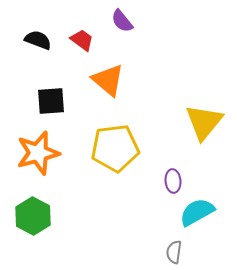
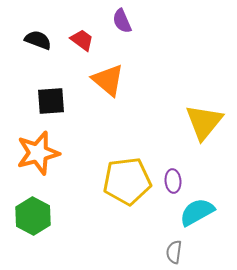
purple semicircle: rotated 15 degrees clockwise
yellow pentagon: moved 12 px right, 33 px down
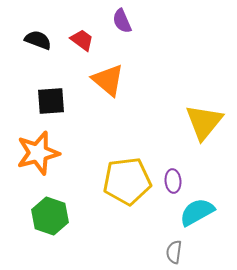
green hexagon: moved 17 px right; rotated 9 degrees counterclockwise
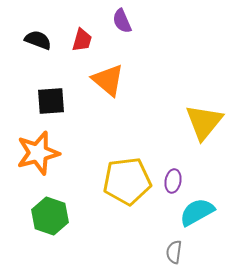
red trapezoid: rotated 70 degrees clockwise
purple ellipse: rotated 15 degrees clockwise
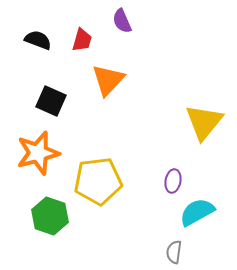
orange triangle: rotated 33 degrees clockwise
black square: rotated 28 degrees clockwise
yellow pentagon: moved 29 px left
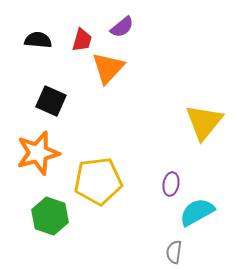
purple semicircle: moved 6 px down; rotated 105 degrees counterclockwise
black semicircle: rotated 16 degrees counterclockwise
orange triangle: moved 12 px up
purple ellipse: moved 2 px left, 3 px down
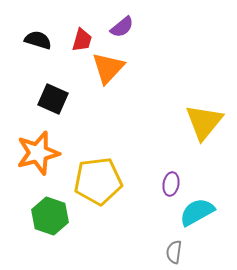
black semicircle: rotated 12 degrees clockwise
black square: moved 2 px right, 2 px up
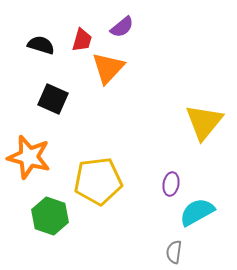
black semicircle: moved 3 px right, 5 px down
orange star: moved 9 px left, 4 px down; rotated 30 degrees clockwise
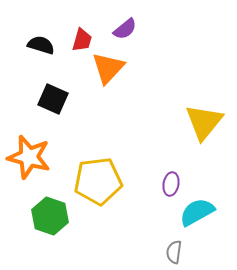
purple semicircle: moved 3 px right, 2 px down
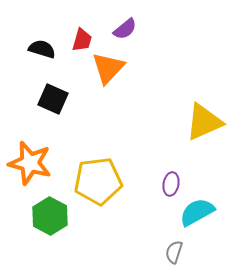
black semicircle: moved 1 px right, 4 px down
yellow triangle: rotated 27 degrees clockwise
orange star: moved 1 px right, 6 px down
green hexagon: rotated 9 degrees clockwise
gray semicircle: rotated 10 degrees clockwise
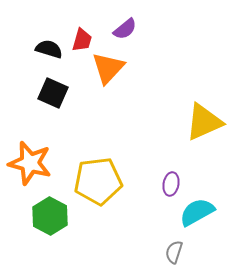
black semicircle: moved 7 px right
black square: moved 6 px up
